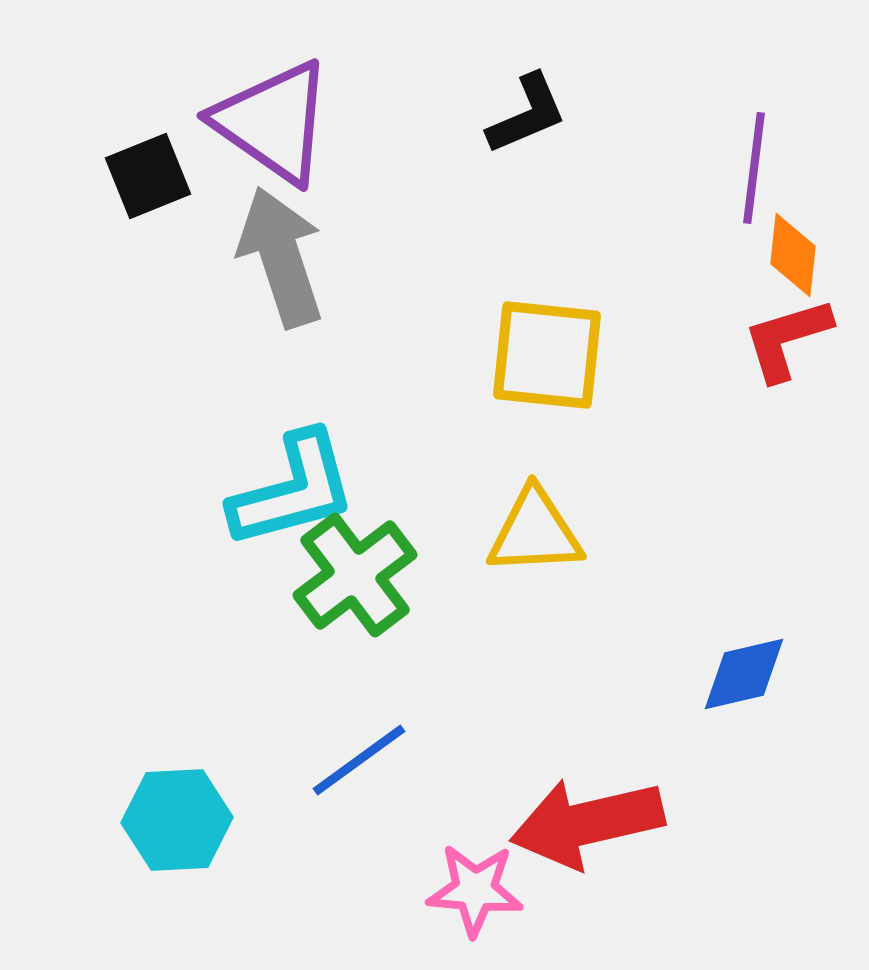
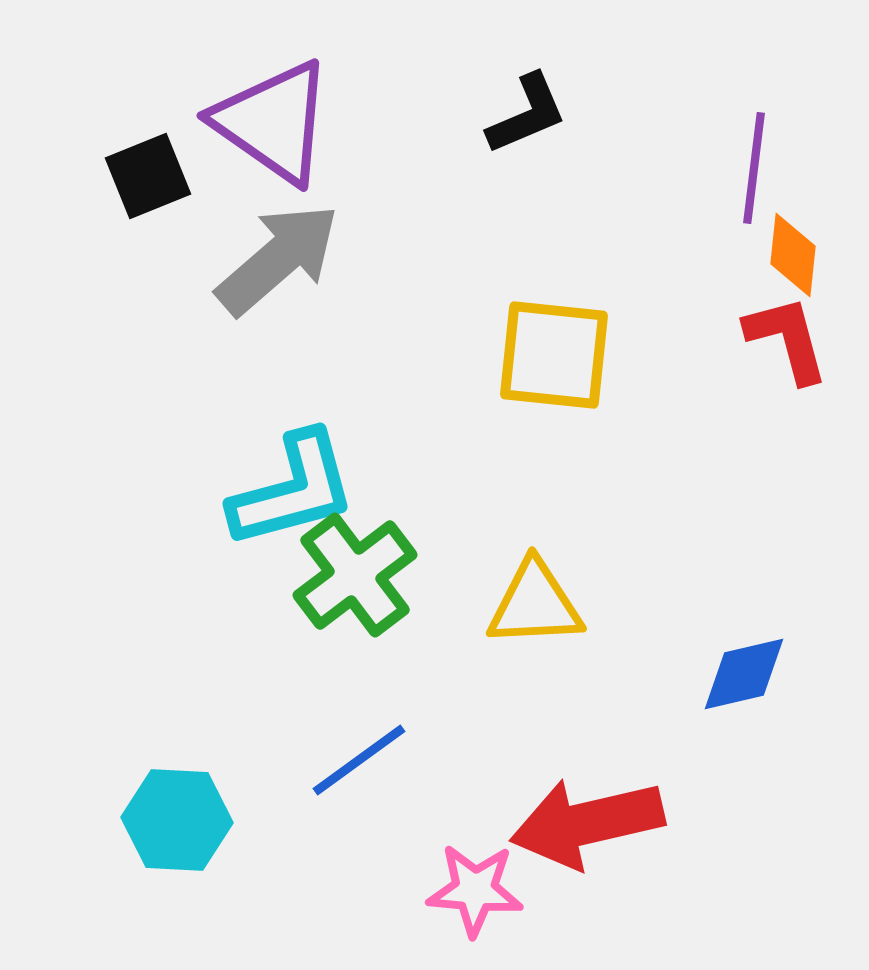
gray arrow: moved 3 px left, 2 px down; rotated 67 degrees clockwise
red L-shape: rotated 92 degrees clockwise
yellow square: moved 7 px right
yellow triangle: moved 72 px down
cyan hexagon: rotated 6 degrees clockwise
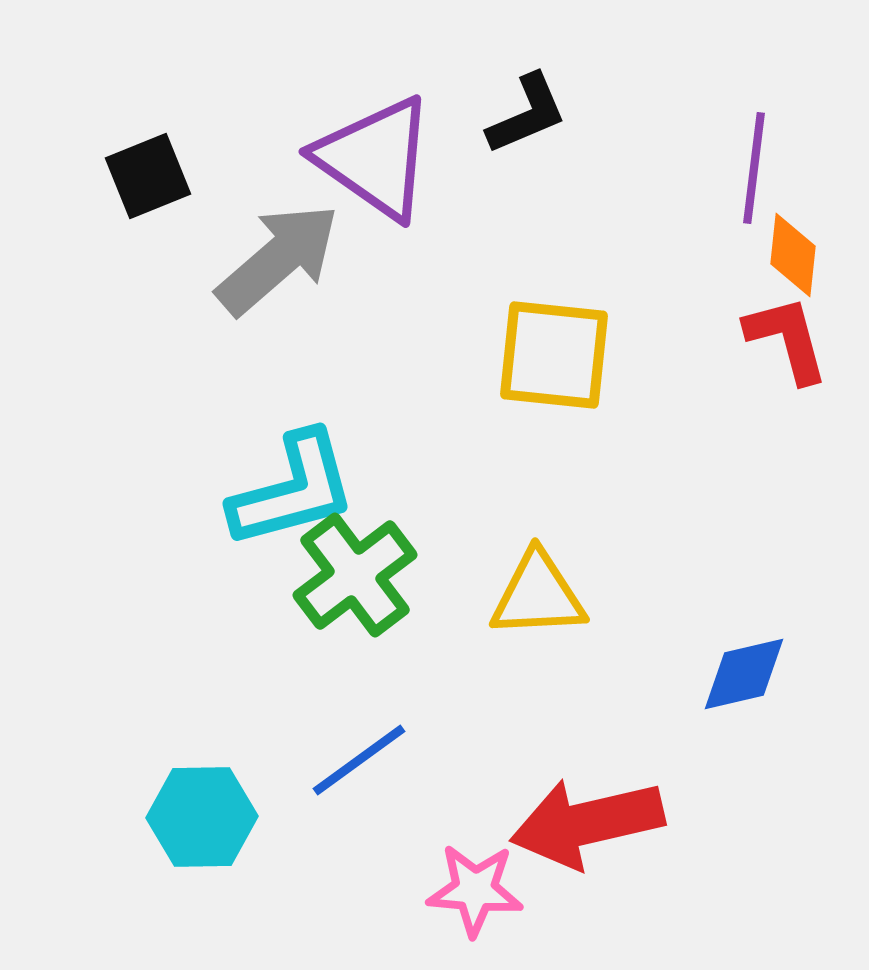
purple triangle: moved 102 px right, 36 px down
yellow triangle: moved 3 px right, 9 px up
cyan hexagon: moved 25 px right, 3 px up; rotated 4 degrees counterclockwise
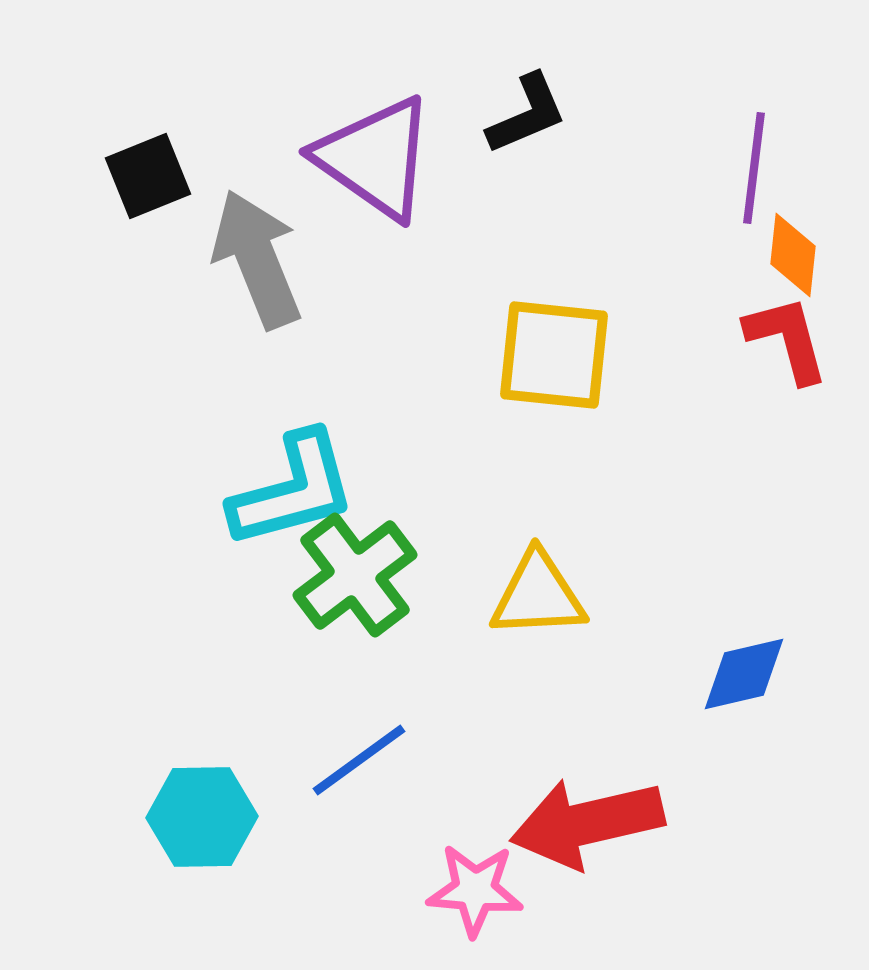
gray arrow: moved 21 px left; rotated 71 degrees counterclockwise
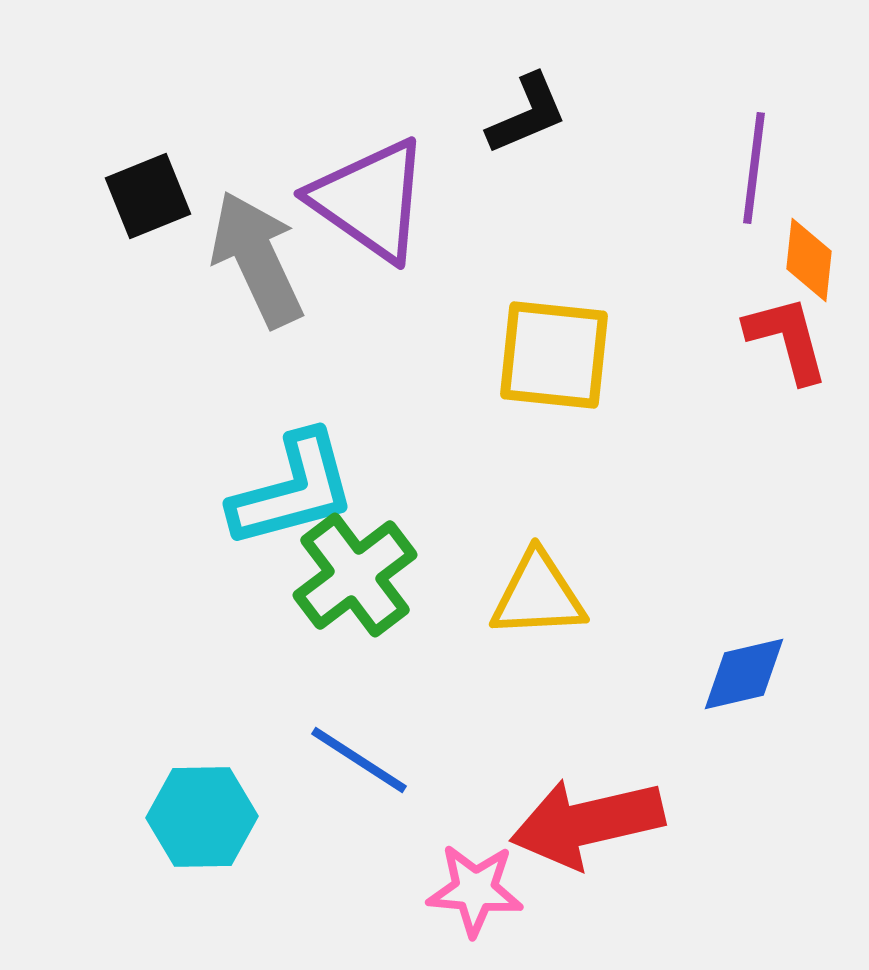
purple triangle: moved 5 px left, 42 px down
black square: moved 20 px down
orange diamond: moved 16 px right, 5 px down
gray arrow: rotated 3 degrees counterclockwise
blue line: rotated 69 degrees clockwise
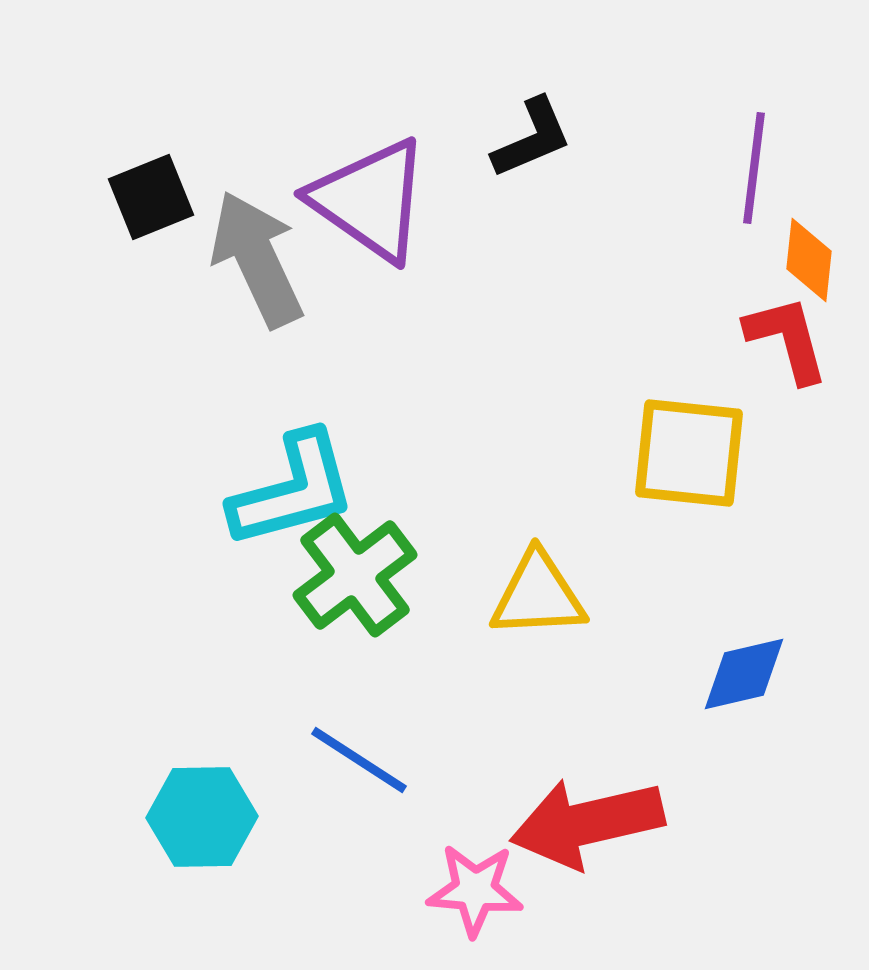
black L-shape: moved 5 px right, 24 px down
black square: moved 3 px right, 1 px down
yellow square: moved 135 px right, 98 px down
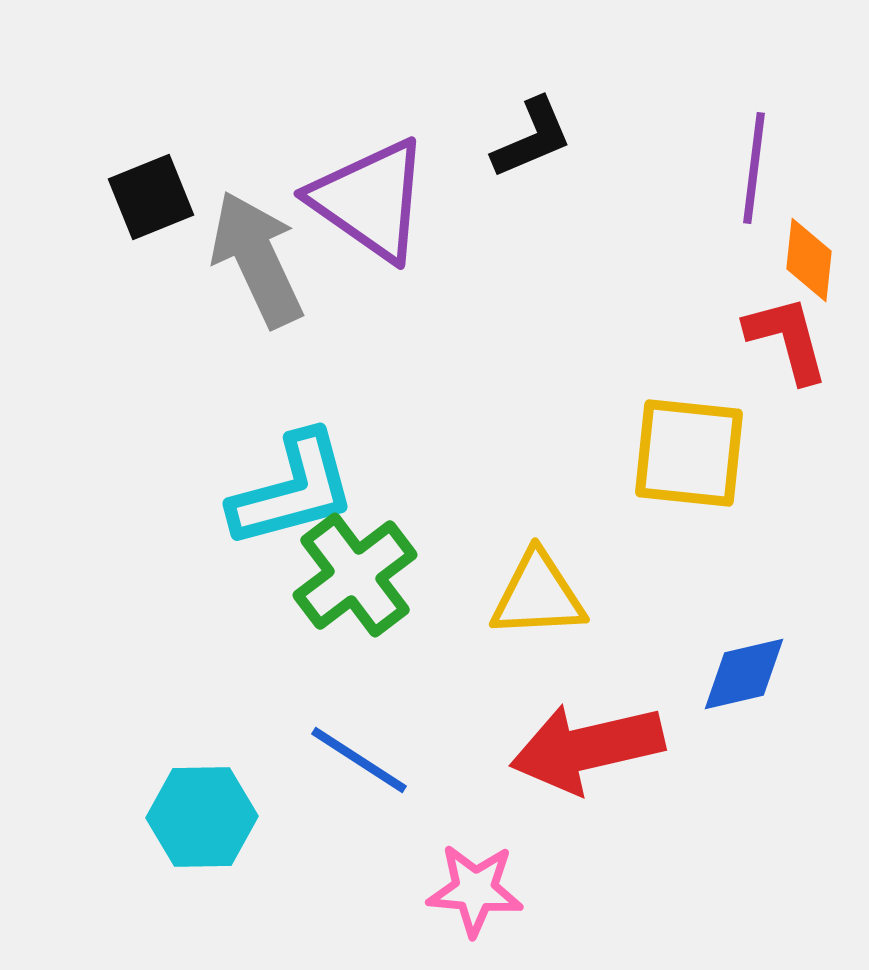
red arrow: moved 75 px up
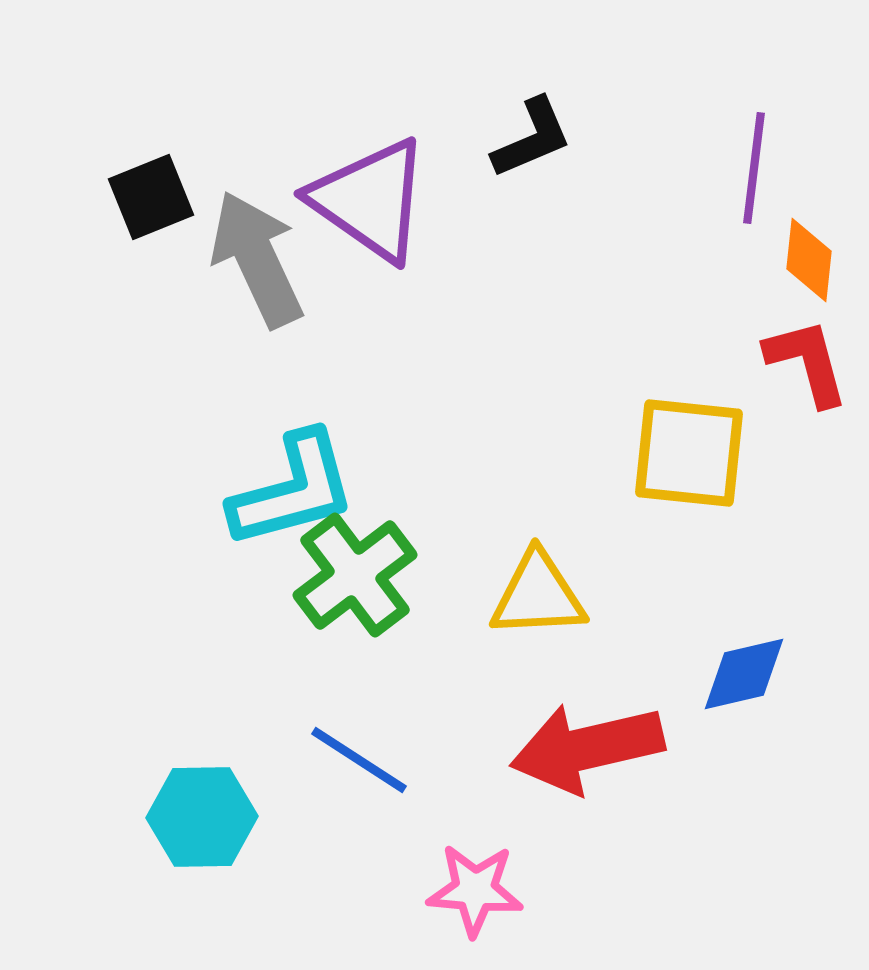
red L-shape: moved 20 px right, 23 px down
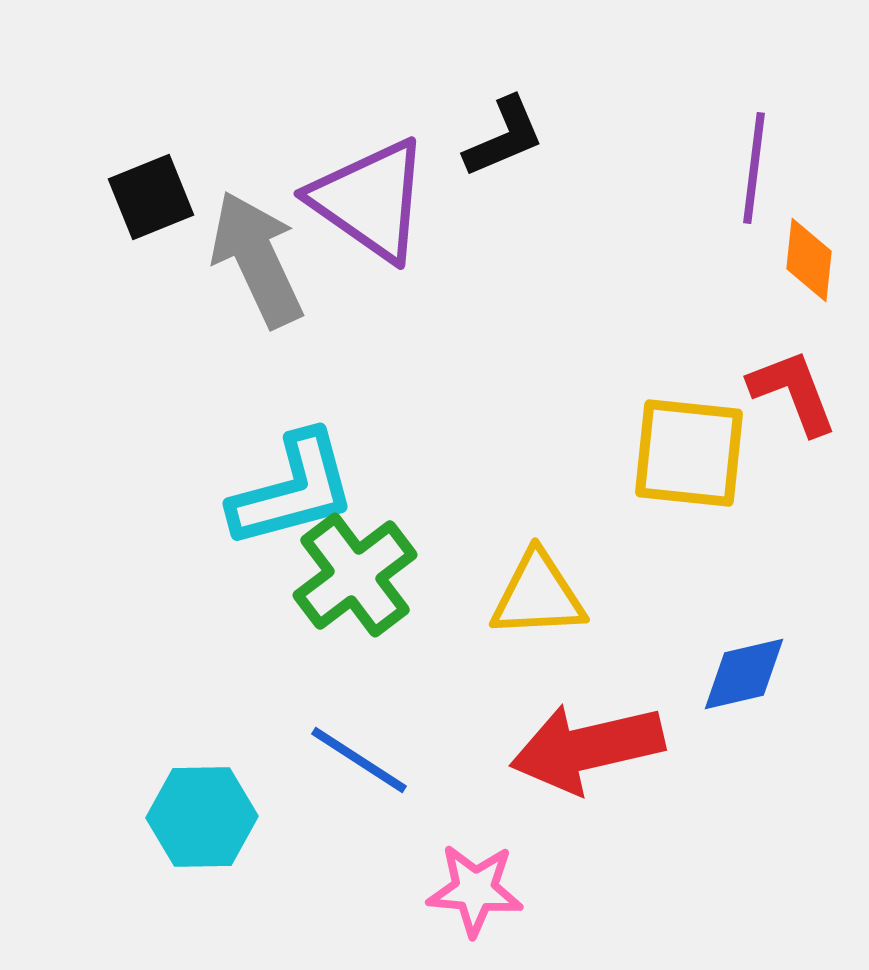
black L-shape: moved 28 px left, 1 px up
red L-shape: moved 14 px left, 30 px down; rotated 6 degrees counterclockwise
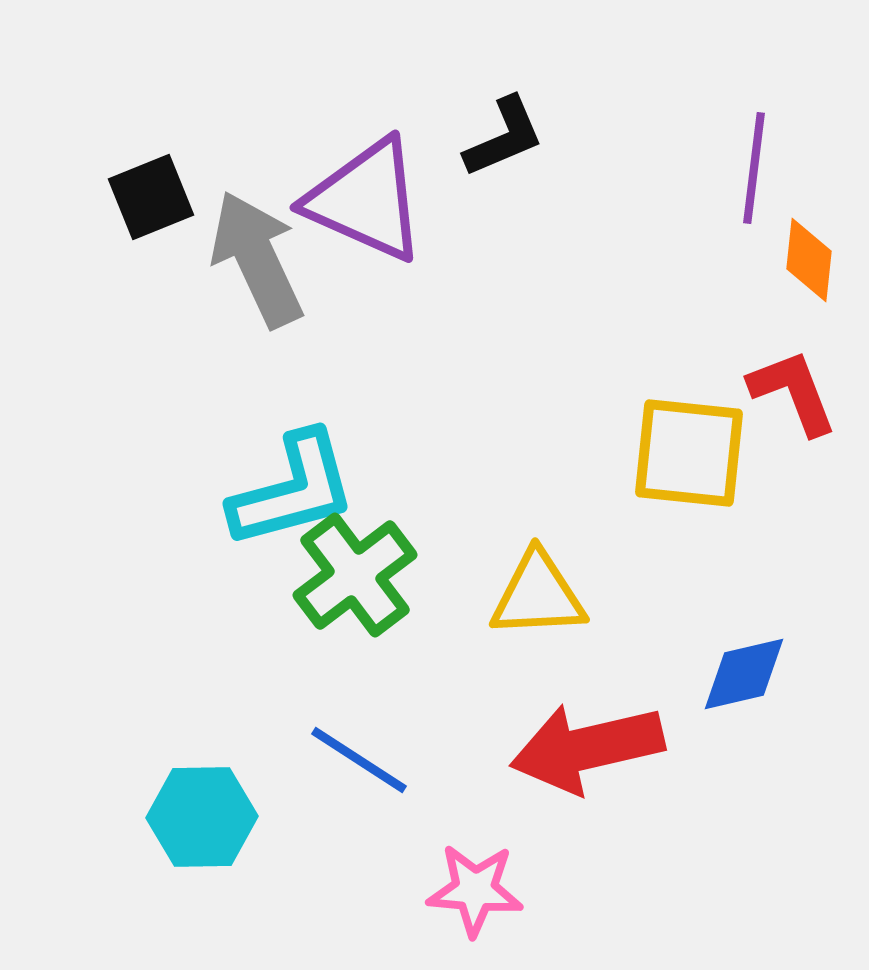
purple triangle: moved 4 px left; rotated 11 degrees counterclockwise
